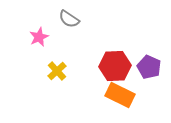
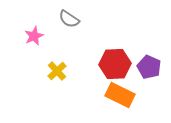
pink star: moved 5 px left, 1 px up
red hexagon: moved 2 px up
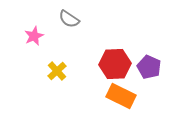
orange rectangle: moved 1 px right, 1 px down
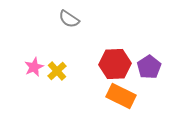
pink star: moved 31 px down
purple pentagon: rotated 15 degrees clockwise
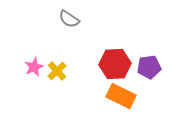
purple pentagon: rotated 25 degrees clockwise
